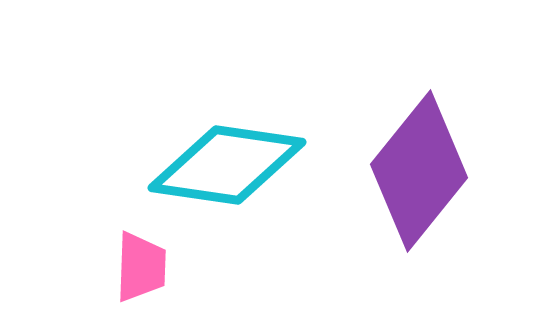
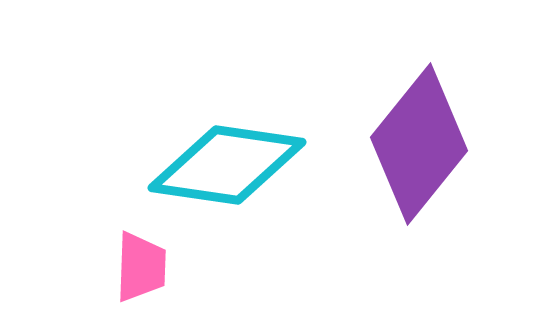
purple diamond: moved 27 px up
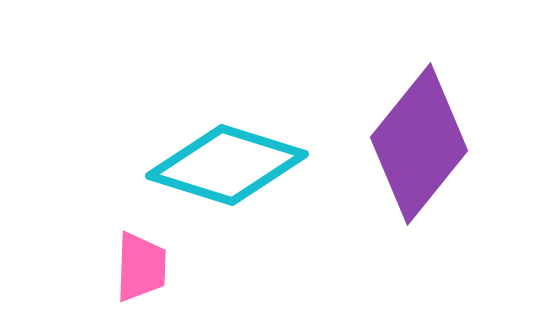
cyan diamond: rotated 9 degrees clockwise
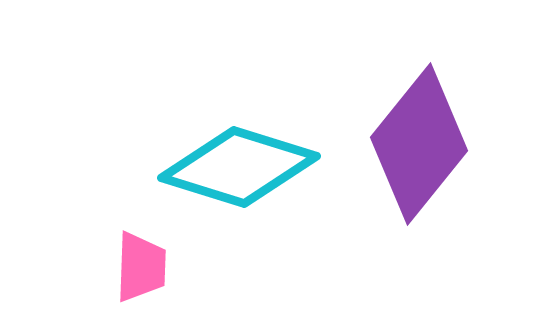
cyan diamond: moved 12 px right, 2 px down
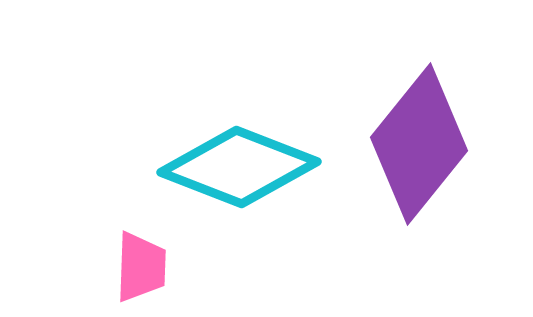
cyan diamond: rotated 4 degrees clockwise
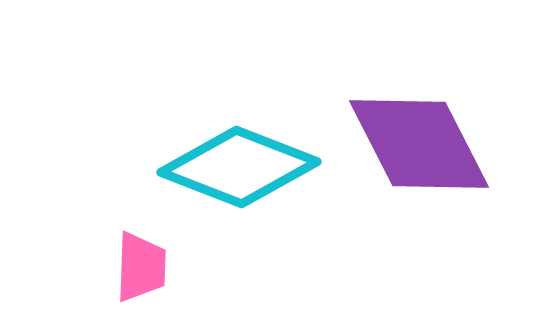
purple diamond: rotated 66 degrees counterclockwise
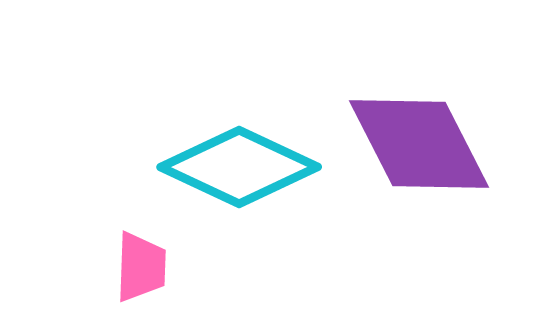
cyan diamond: rotated 4 degrees clockwise
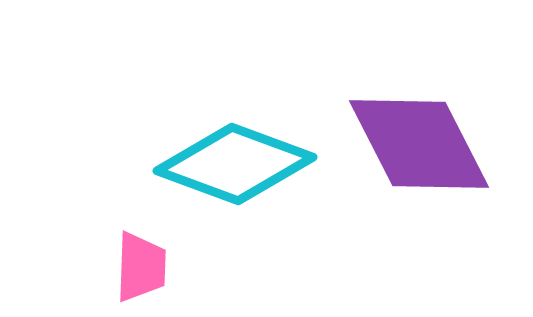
cyan diamond: moved 4 px left, 3 px up; rotated 5 degrees counterclockwise
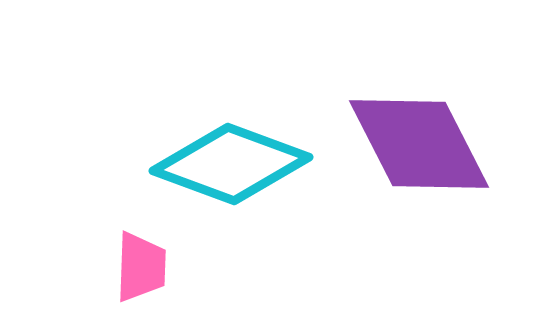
cyan diamond: moved 4 px left
